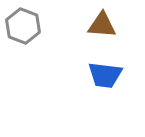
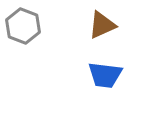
brown triangle: rotated 28 degrees counterclockwise
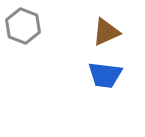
brown triangle: moved 4 px right, 7 px down
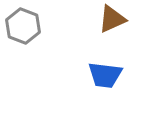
brown triangle: moved 6 px right, 13 px up
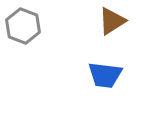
brown triangle: moved 2 px down; rotated 8 degrees counterclockwise
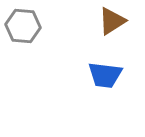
gray hexagon: rotated 16 degrees counterclockwise
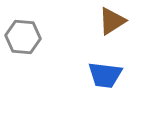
gray hexagon: moved 11 px down
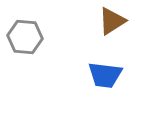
gray hexagon: moved 2 px right
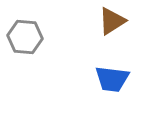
blue trapezoid: moved 7 px right, 4 px down
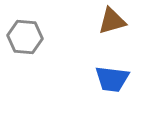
brown triangle: rotated 16 degrees clockwise
